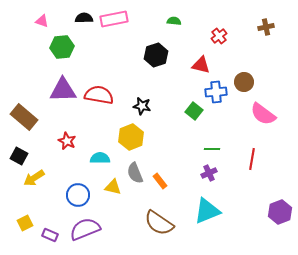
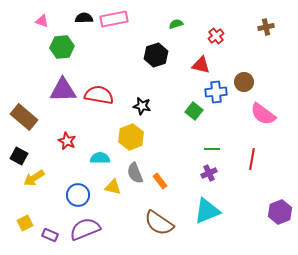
green semicircle: moved 2 px right, 3 px down; rotated 24 degrees counterclockwise
red cross: moved 3 px left
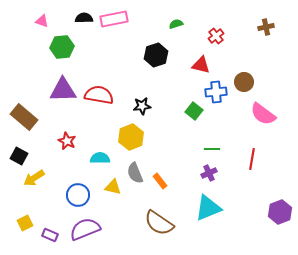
black star: rotated 18 degrees counterclockwise
cyan triangle: moved 1 px right, 3 px up
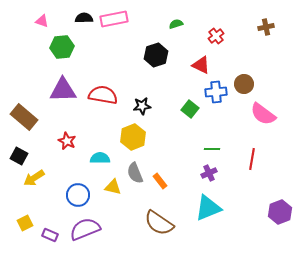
red triangle: rotated 12 degrees clockwise
brown circle: moved 2 px down
red semicircle: moved 4 px right
green square: moved 4 px left, 2 px up
yellow hexagon: moved 2 px right
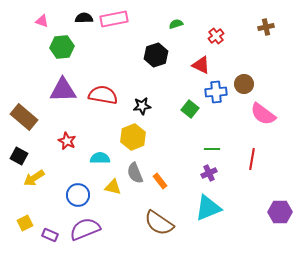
purple hexagon: rotated 20 degrees clockwise
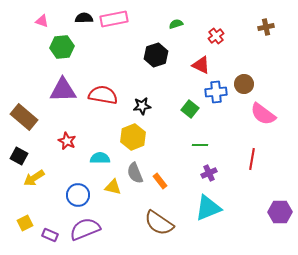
green line: moved 12 px left, 4 px up
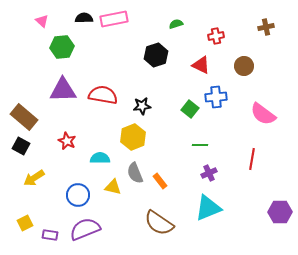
pink triangle: rotated 24 degrees clockwise
red cross: rotated 28 degrees clockwise
brown circle: moved 18 px up
blue cross: moved 5 px down
black square: moved 2 px right, 10 px up
purple rectangle: rotated 14 degrees counterclockwise
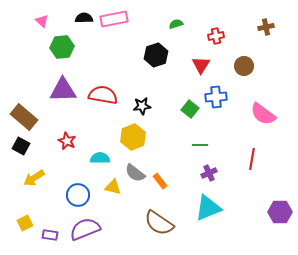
red triangle: rotated 36 degrees clockwise
gray semicircle: rotated 30 degrees counterclockwise
